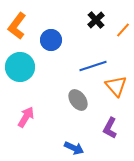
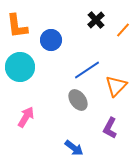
orange L-shape: rotated 44 degrees counterclockwise
blue line: moved 6 px left, 4 px down; rotated 16 degrees counterclockwise
orange triangle: rotated 25 degrees clockwise
blue arrow: rotated 12 degrees clockwise
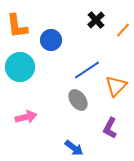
pink arrow: rotated 45 degrees clockwise
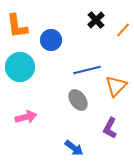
blue line: rotated 20 degrees clockwise
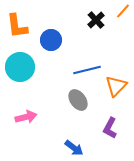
orange line: moved 19 px up
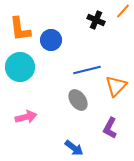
black cross: rotated 24 degrees counterclockwise
orange L-shape: moved 3 px right, 3 px down
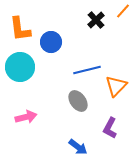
black cross: rotated 24 degrees clockwise
blue circle: moved 2 px down
gray ellipse: moved 1 px down
blue arrow: moved 4 px right, 1 px up
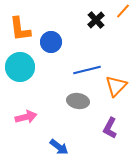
gray ellipse: rotated 45 degrees counterclockwise
blue arrow: moved 19 px left
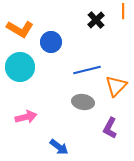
orange line: rotated 42 degrees counterclockwise
orange L-shape: rotated 52 degrees counterclockwise
gray ellipse: moved 5 px right, 1 px down
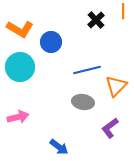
pink arrow: moved 8 px left
purple L-shape: rotated 25 degrees clockwise
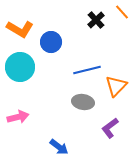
orange line: moved 1 px left, 1 px down; rotated 42 degrees counterclockwise
